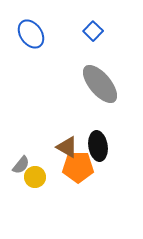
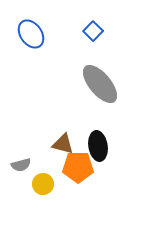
brown triangle: moved 4 px left, 3 px up; rotated 15 degrees counterclockwise
gray semicircle: rotated 36 degrees clockwise
yellow circle: moved 8 px right, 7 px down
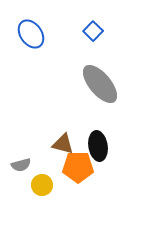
yellow circle: moved 1 px left, 1 px down
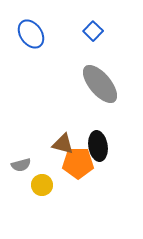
orange pentagon: moved 4 px up
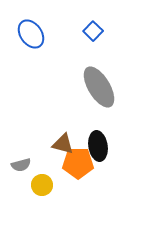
gray ellipse: moved 1 px left, 3 px down; rotated 9 degrees clockwise
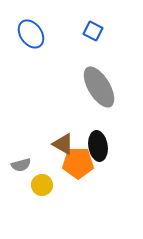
blue square: rotated 18 degrees counterclockwise
brown triangle: rotated 15 degrees clockwise
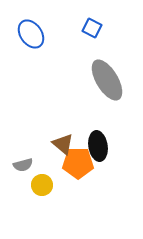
blue square: moved 1 px left, 3 px up
gray ellipse: moved 8 px right, 7 px up
brown triangle: rotated 10 degrees clockwise
gray semicircle: moved 2 px right
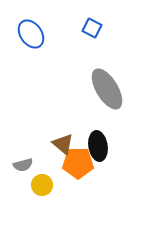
gray ellipse: moved 9 px down
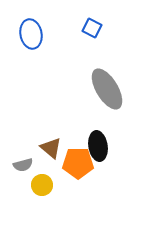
blue ellipse: rotated 24 degrees clockwise
brown triangle: moved 12 px left, 4 px down
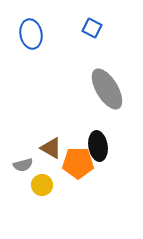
brown triangle: rotated 10 degrees counterclockwise
